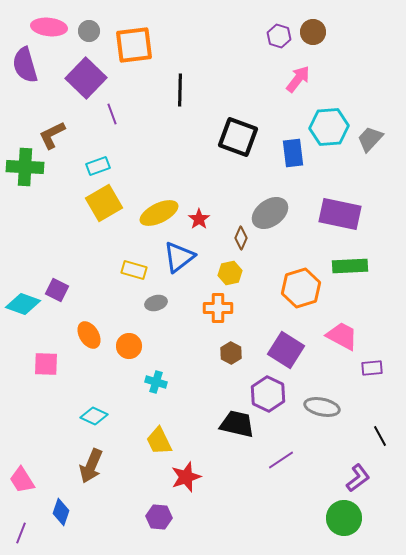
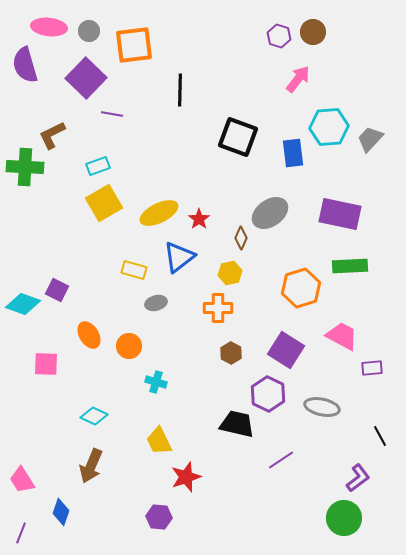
purple line at (112, 114): rotated 60 degrees counterclockwise
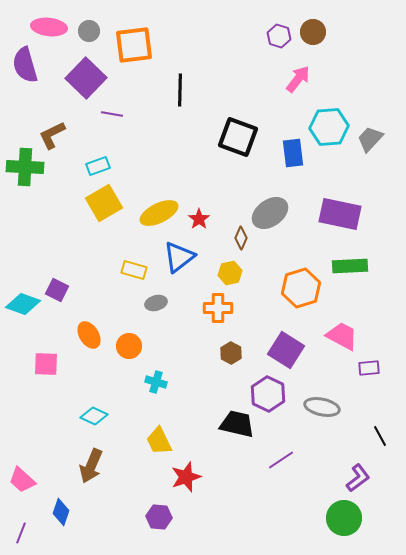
purple rectangle at (372, 368): moved 3 px left
pink trapezoid at (22, 480): rotated 16 degrees counterclockwise
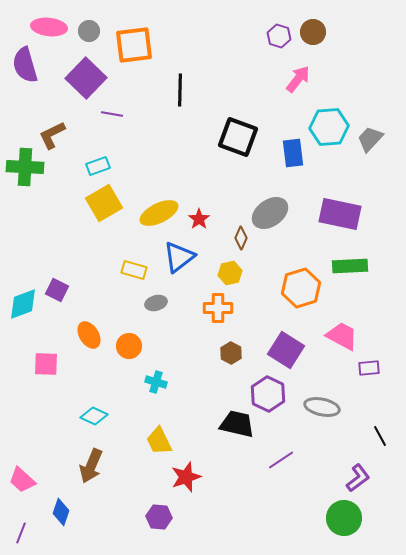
cyan diamond at (23, 304): rotated 40 degrees counterclockwise
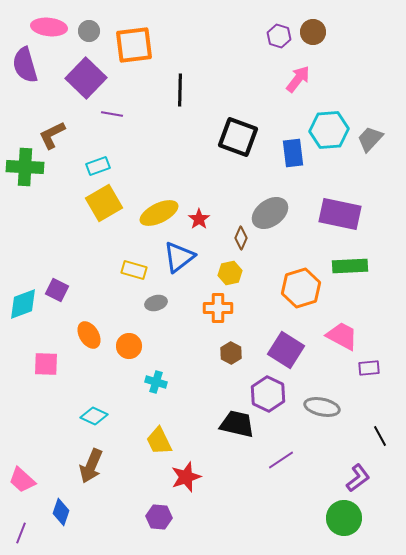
cyan hexagon at (329, 127): moved 3 px down
